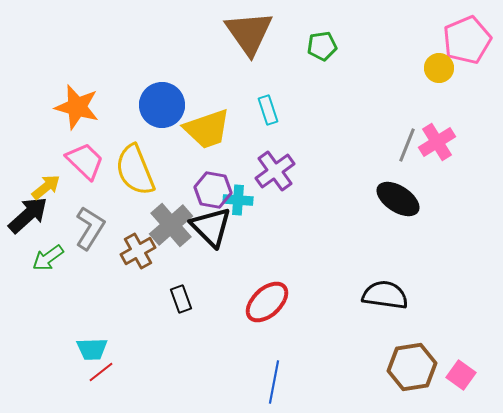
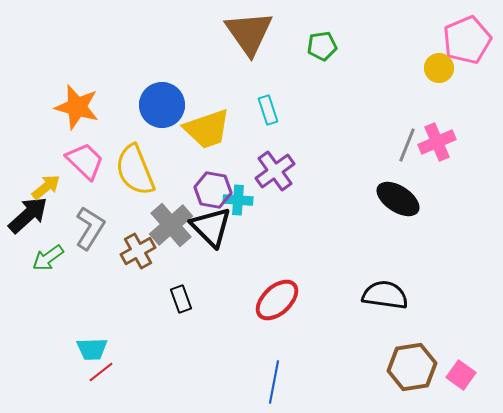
pink cross: rotated 9 degrees clockwise
red ellipse: moved 10 px right, 2 px up
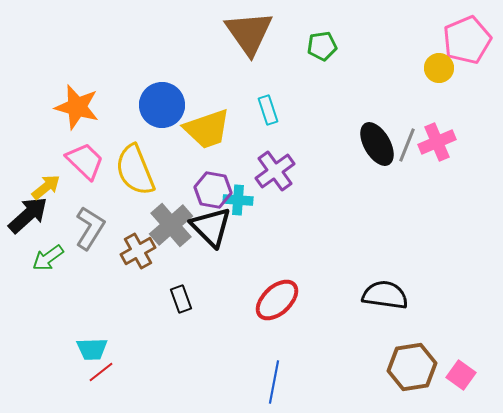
black ellipse: moved 21 px left, 55 px up; rotated 27 degrees clockwise
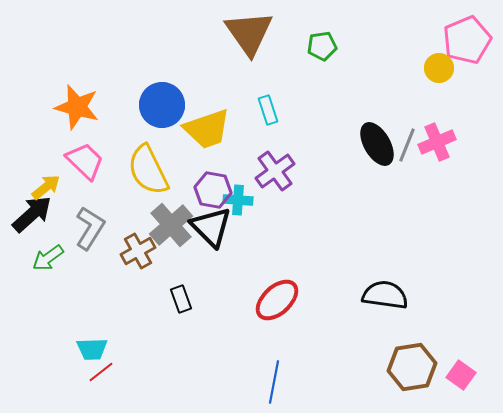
yellow semicircle: moved 13 px right; rotated 4 degrees counterclockwise
black arrow: moved 4 px right, 1 px up
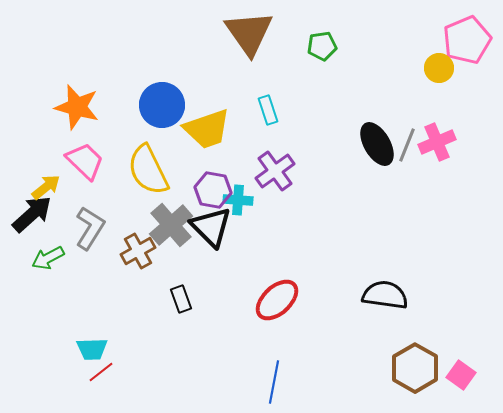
green arrow: rotated 8 degrees clockwise
brown hexagon: moved 3 px right, 1 px down; rotated 21 degrees counterclockwise
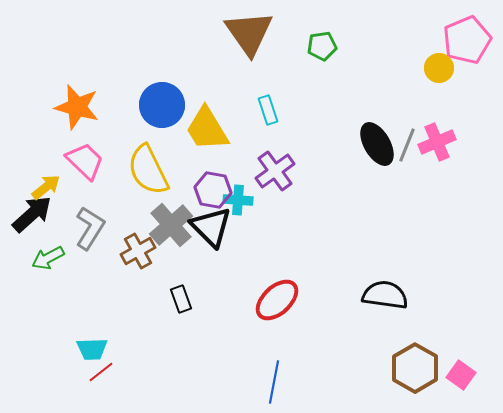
yellow trapezoid: rotated 78 degrees clockwise
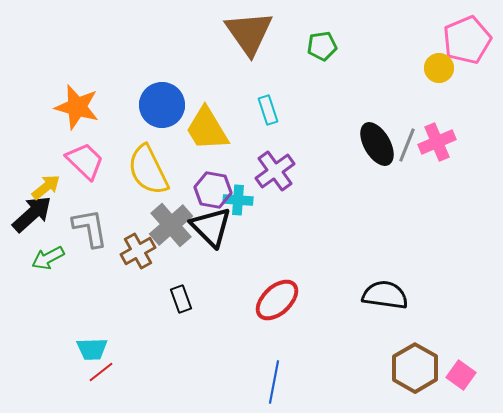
gray L-shape: rotated 42 degrees counterclockwise
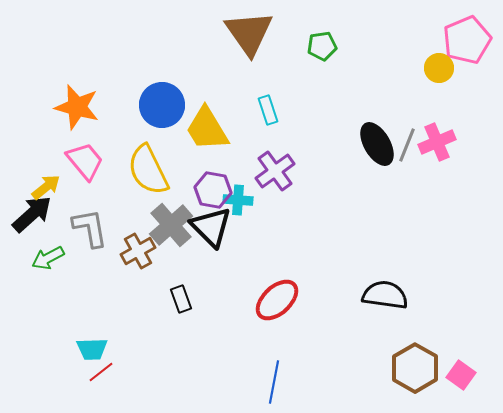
pink trapezoid: rotated 6 degrees clockwise
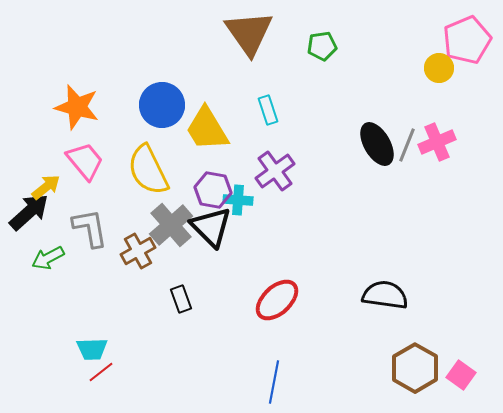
black arrow: moved 3 px left, 2 px up
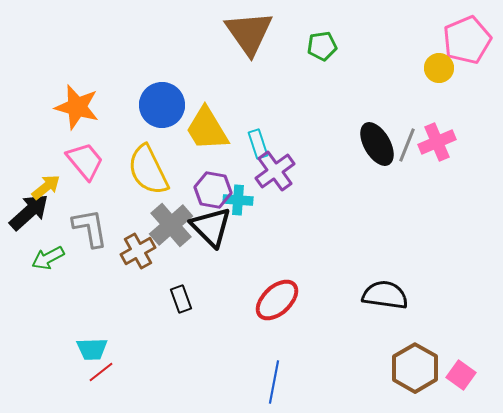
cyan rectangle: moved 10 px left, 34 px down
